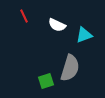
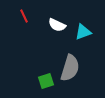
cyan triangle: moved 1 px left, 3 px up
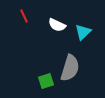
cyan triangle: rotated 24 degrees counterclockwise
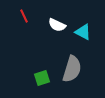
cyan triangle: rotated 48 degrees counterclockwise
gray semicircle: moved 2 px right, 1 px down
green square: moved 4 px left, 3 px up
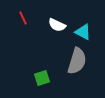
red line: moved 1 px left, 2 px down
gray semicircle: moved 5 px right, 8 px up
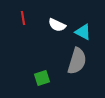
red line: rotated 16 degrees clockwise
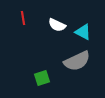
gray semicircle: rotated 48 degrees clockwise
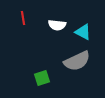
white semicircle: rotated 18 degrees counterclockwise
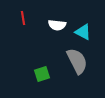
gray semicircle: rotated 92 degrees counterclockwise
green square: moved 4 px up
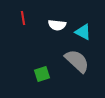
gray semicircle: rotated 20 degrees counterclockwise
